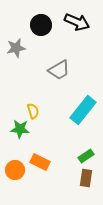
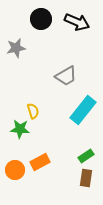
black circle: moved 6 px up
gray trapezoid: moved 7 px right, 6 px down
orange rectangle: rotated 54 degrees counterclockwise
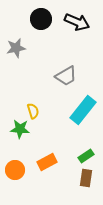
orange rectangle: moved 7 px right
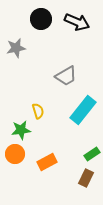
yellow semicircle: moved 5 px right
green star: moved 1 px right, 1 px down; rotated 12 degrees counterclockwise
green rectangle: moved 6 px right, 2 px up
orange circle: moved 16 px up
brown rectangle: rotated 18 degrees clockwise
